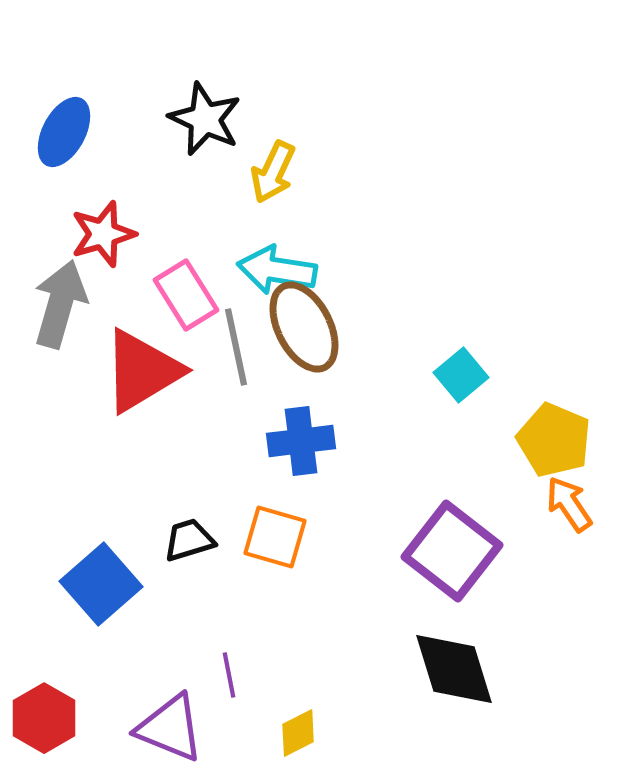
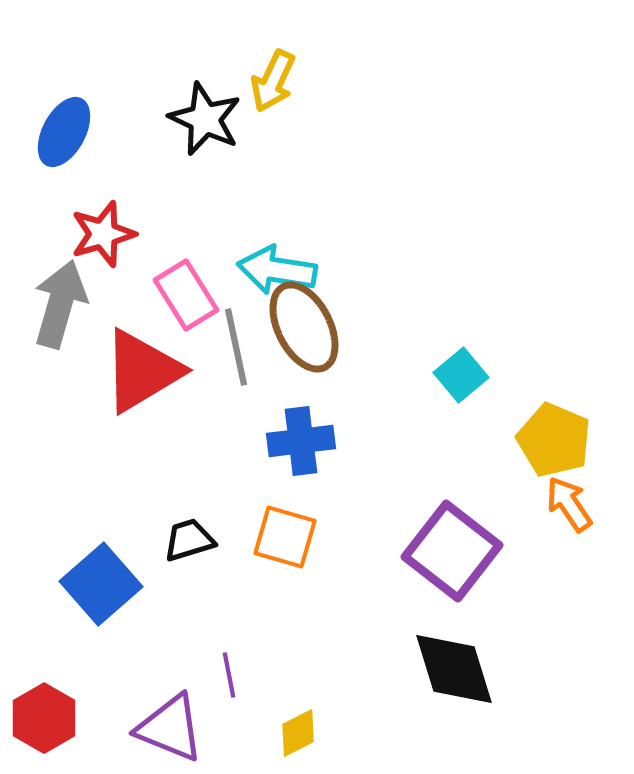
yellow arrow: moved 91 px up
orange square: moved 10 px right
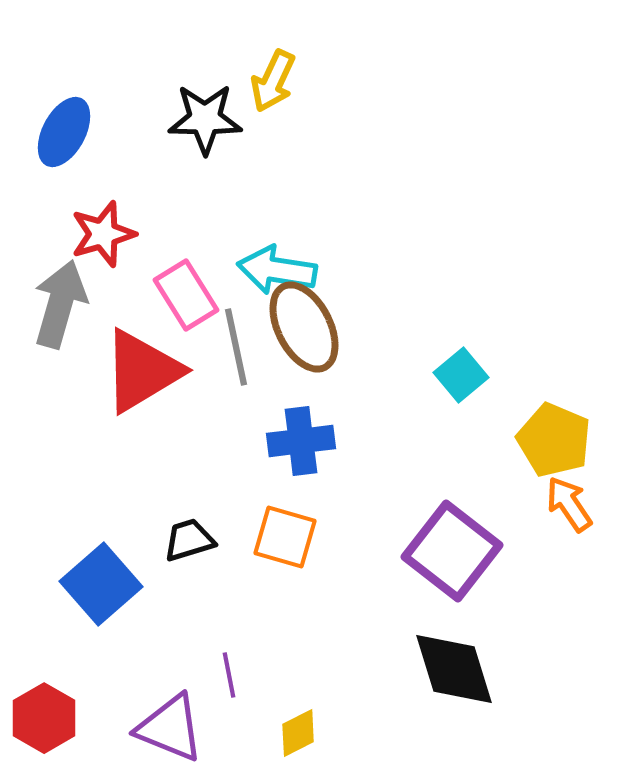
black star: rotated 24 degrees counterclockwise
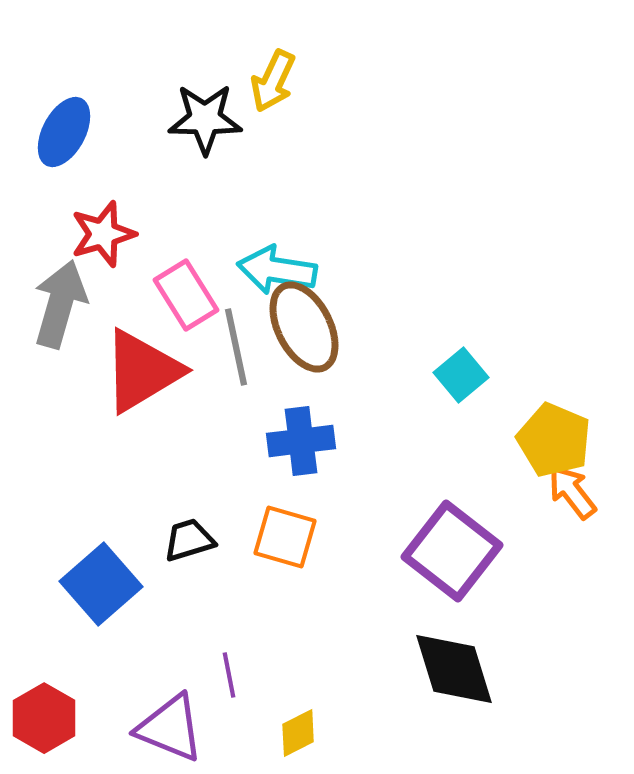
orange arrow: moved 3 px right, 12 px up; rotated 4 degrees counterclockwise
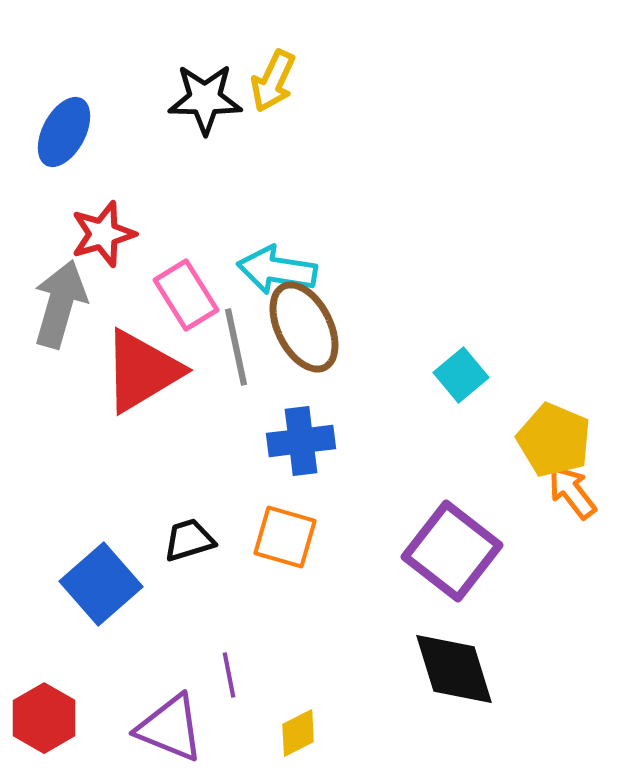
black star: moved 20 px up
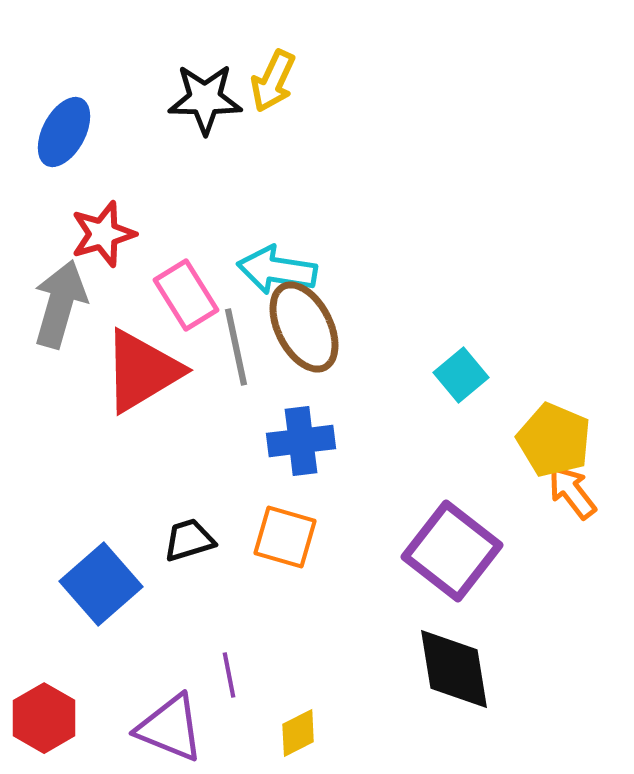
black diamond: rotated 8 degrees clockwise
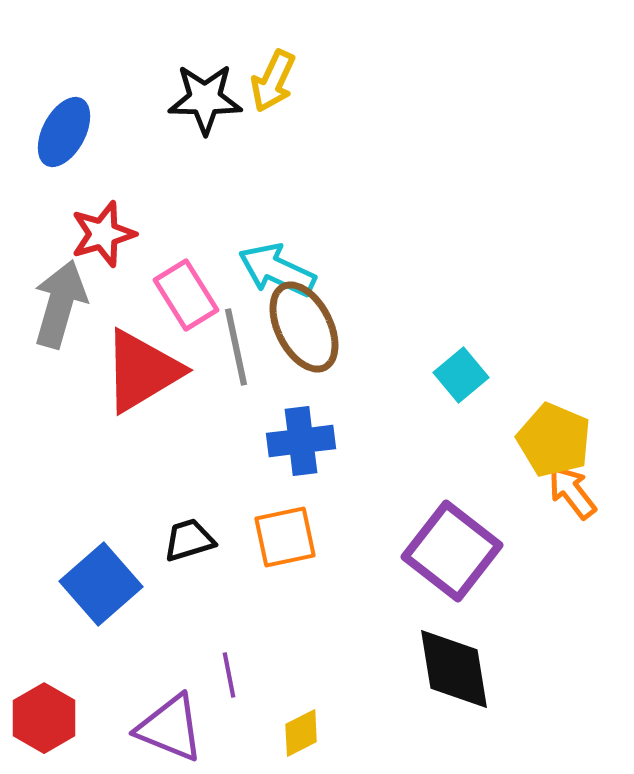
cyan arrow: rotated 16 degrees clockwise
orange square: rotated 28 degrees counterclockwise
yellow diamond: moved 3 px right
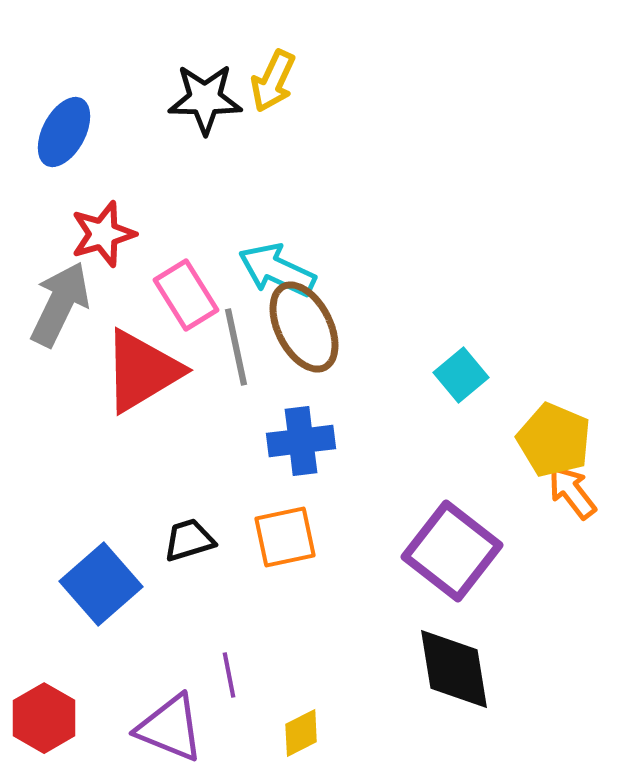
gray arrow: rotated 10 degrees clockwise
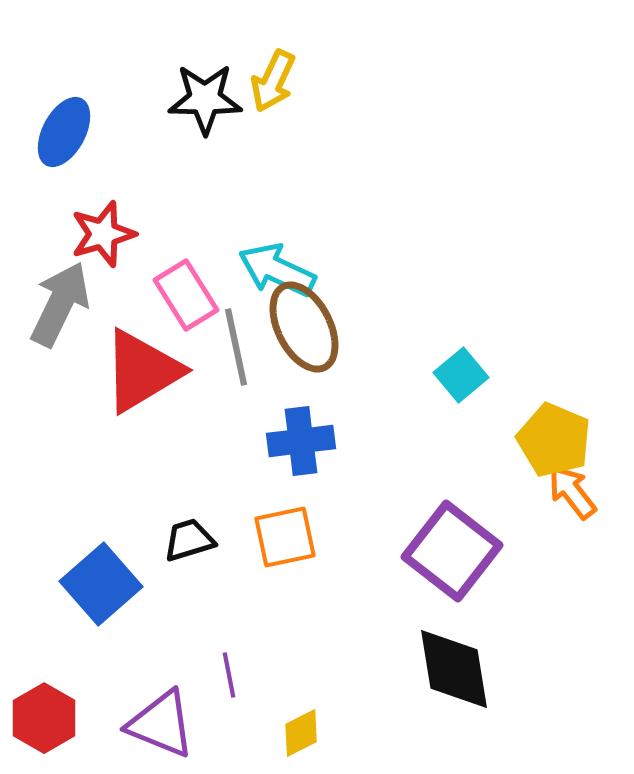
purple triangle: moved 9 px left, 4 px up
